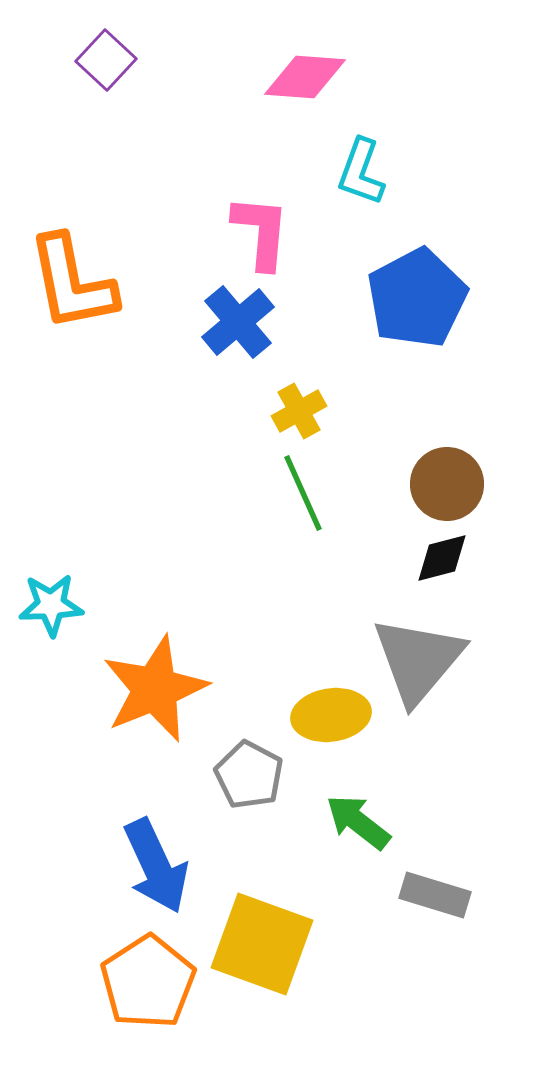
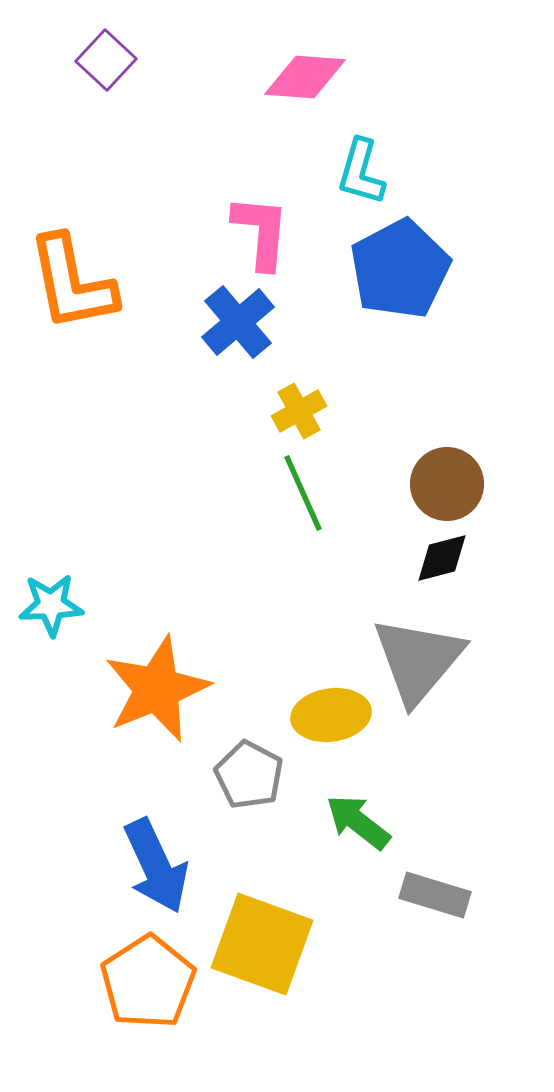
cyan L-shape: rotated 4 degrees counterclockwise
blue pentagon: moved 17 px left, 29 px up
orange star: moved 2 px right
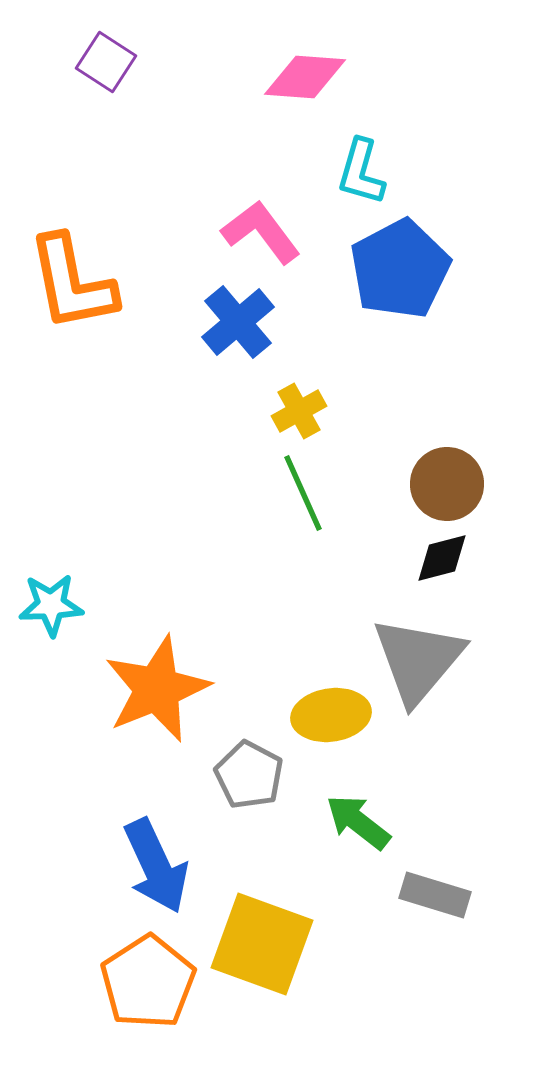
purple square: moved 2 px down; rotated 10 degrees counterclockwise
pink L-shape: rotated 42 degrees counterclockwise
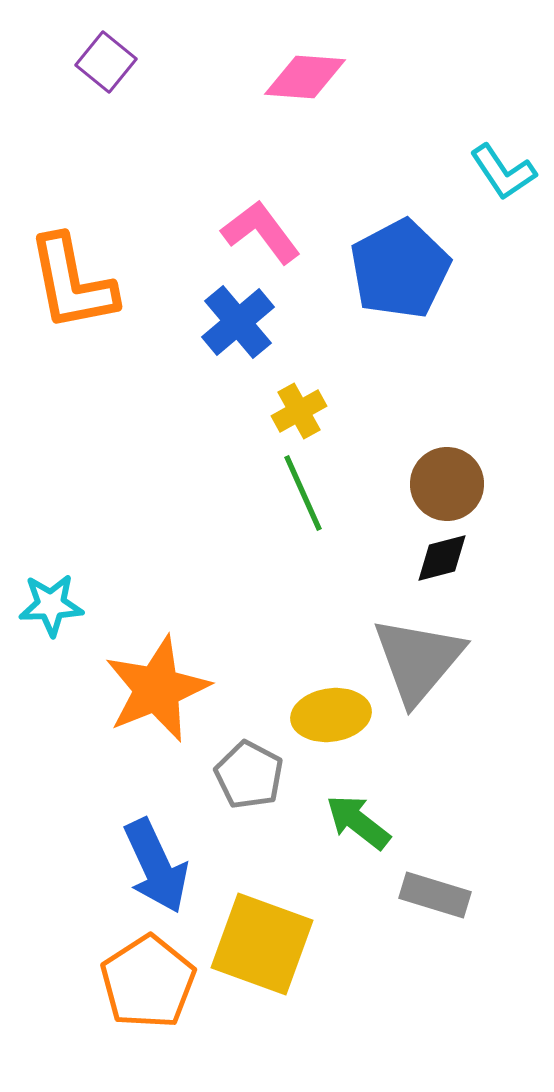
purple square: rotated 6 degrees clockwise
cyan L-shape: moved 142 px right; rotated 50 degrees counterclockwise
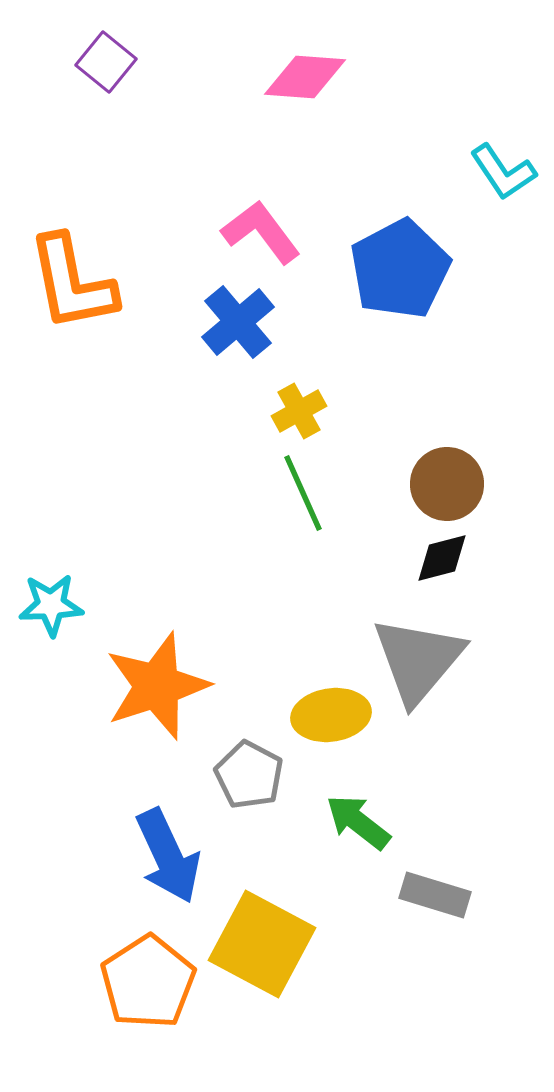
orange star: moved 3 px up; rotated 4 degrees clockwise
blue arrow: moved 12 px right, 10 px up
yellow square: rotated 8 degrees clockwise
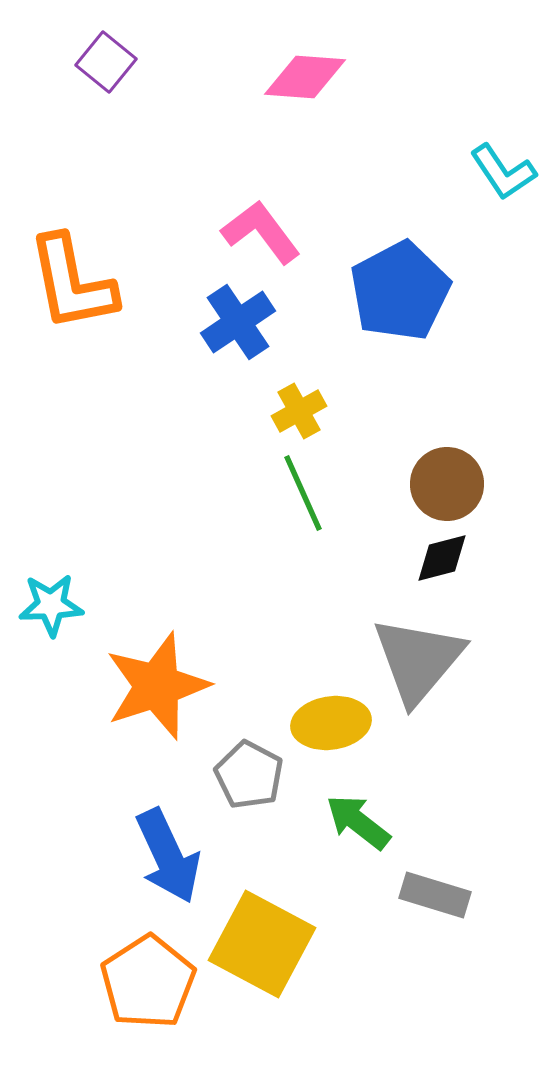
blue pentagon: moved 22 px down
blue cross: rotated 6 degrees clockwise
yellow ellipse: moved 8 px down
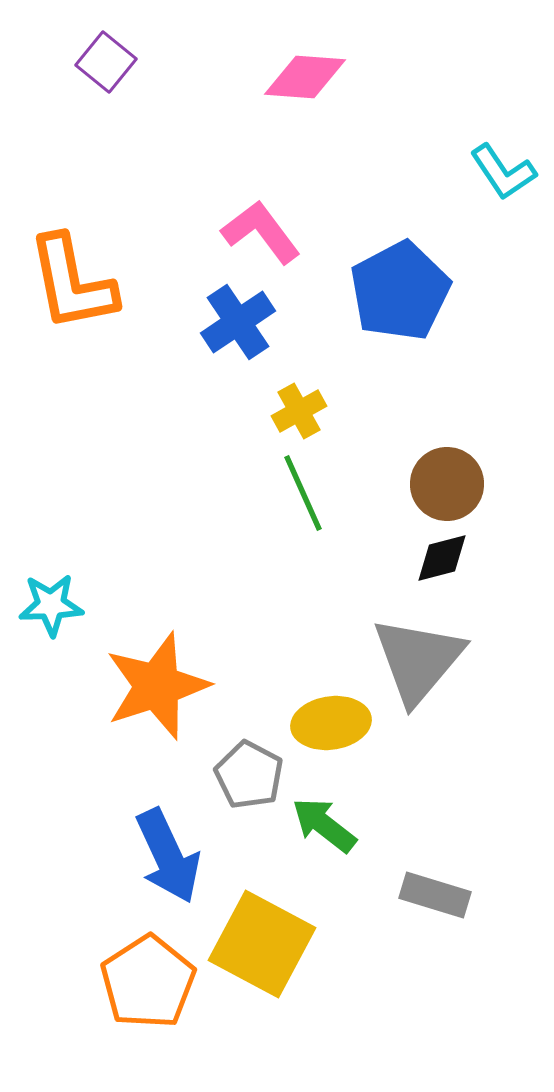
green arrow: moved 34 px left, 3 px down
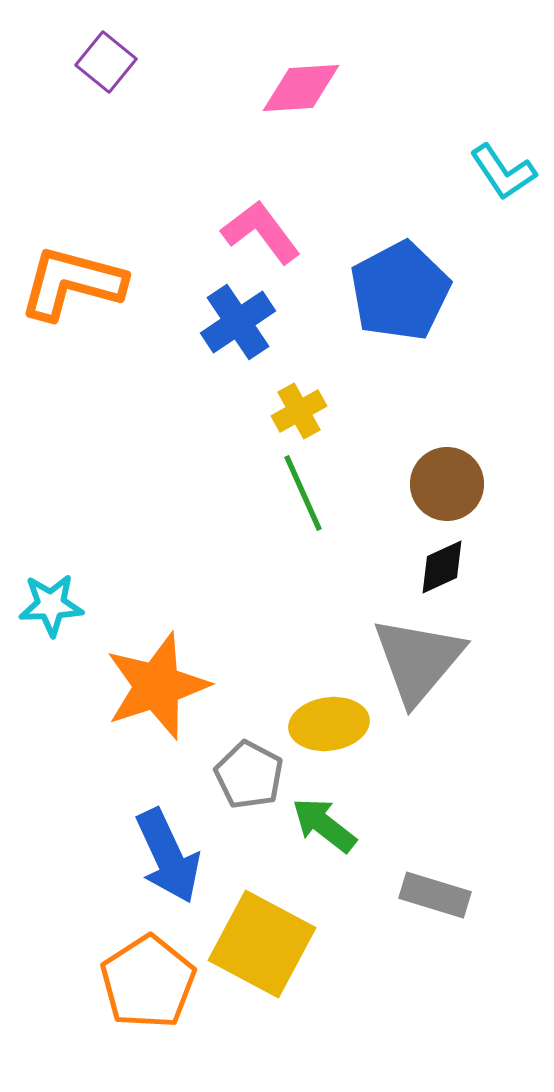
pink diamond: moved 4 px left, 11 px down; rotated 8 degrees counterclockwise
orange L-shape: rotated 116 degrees clockwise
black diamond: moved 9 px down; rotated 10 degrees counterclockwise
yellow ellipse: moved 2 px left, 1 px down
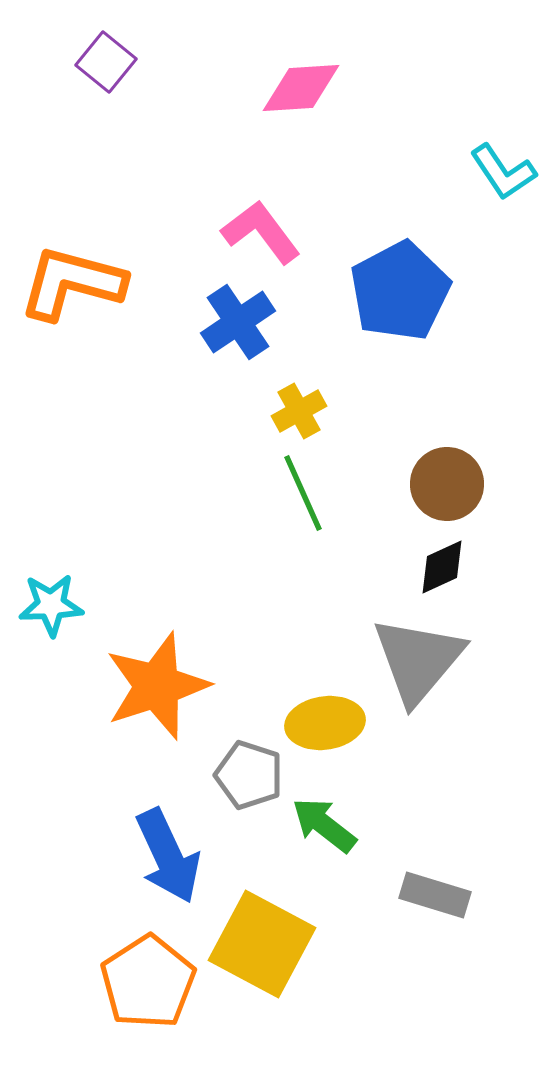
yellow ellipse: moved 4 px left, 1 px up
gray pentagon: rotated 10 degrees counterclockwise
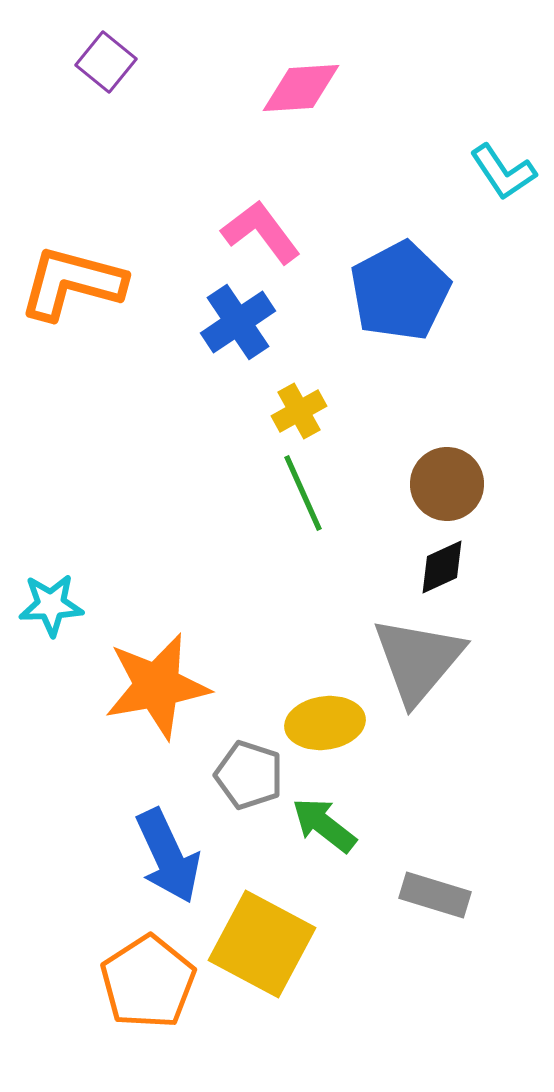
orange star: rotated 8 degrees clockwise
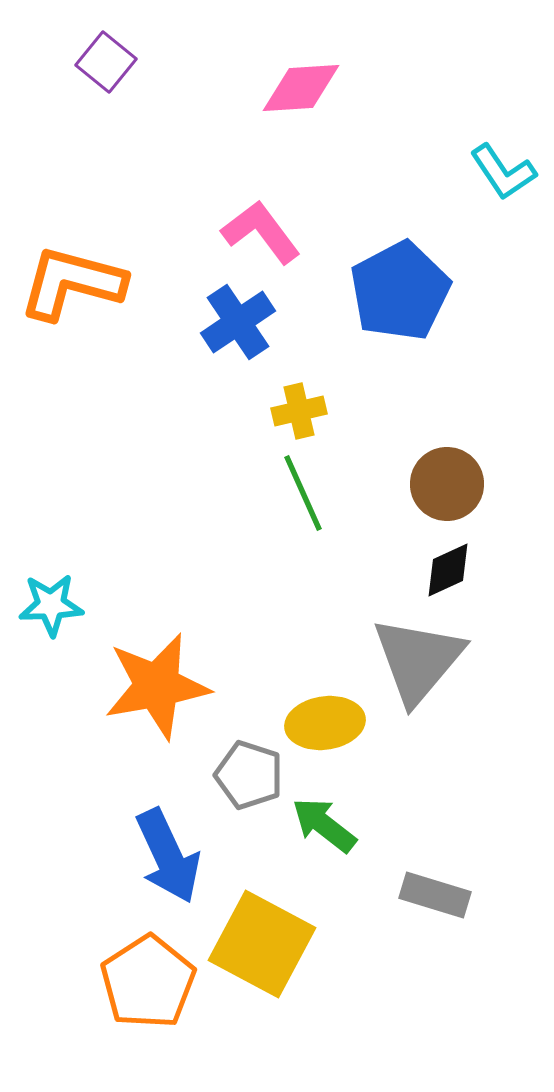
yellow cross: rotated 16 degrees clockwise
black diamond: moved 6 px right, 3 px down
